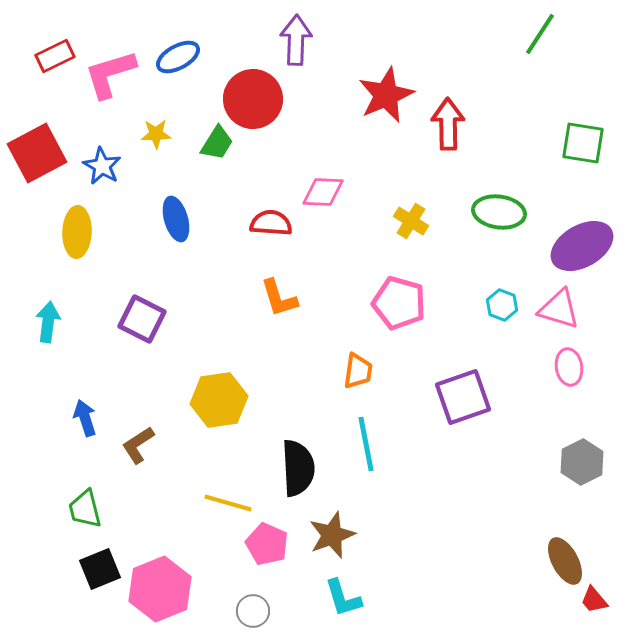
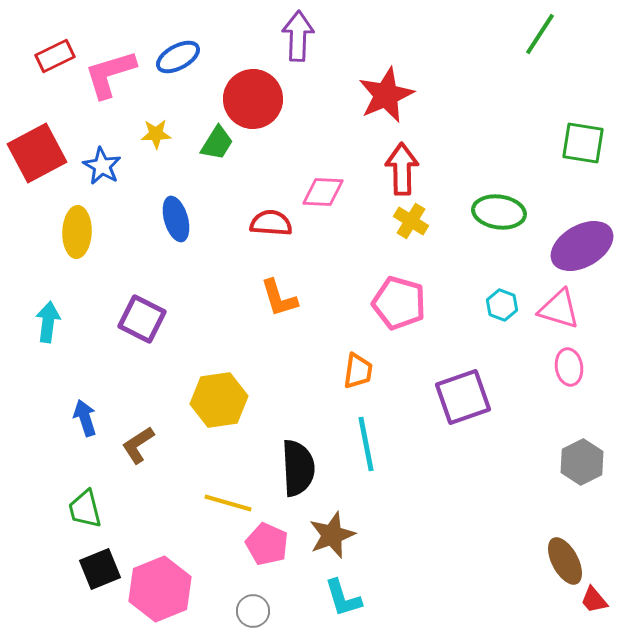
purple arrow at (296, 40): moved 2 px right, 4 px up
red arrow at (448, 124): moved 46 px left, 45 px down
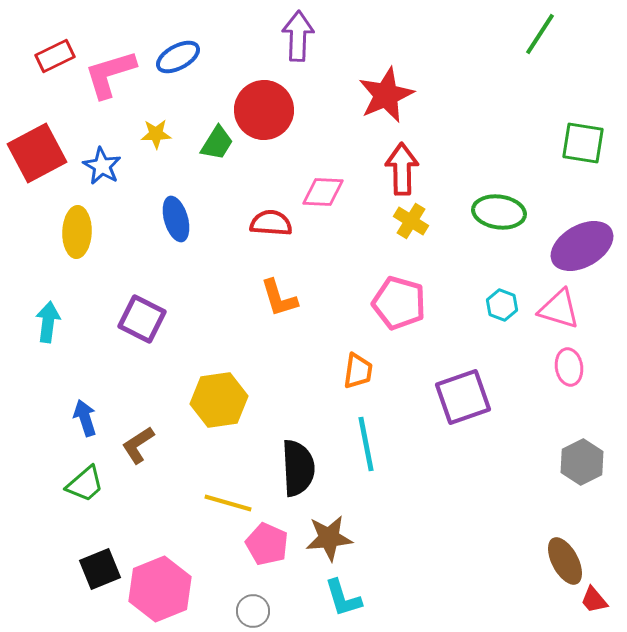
red circle at (253, 99): moved 11 px right, 11 px down
green trapezoid at (85, 509): moved 25 px up; rotated 117 degrees counterclockwise
brown star at (332, 535): moved 3 px left, 3 px down; rotated 15 degrees clockwise
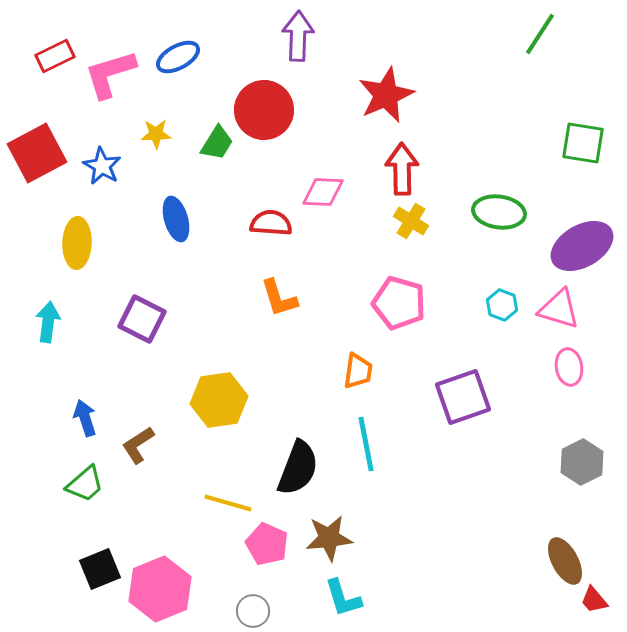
yellow ellipse at (77, 232): moved 11 px down
black semicircle at (298, 468): rotated 24 degrees clockwise
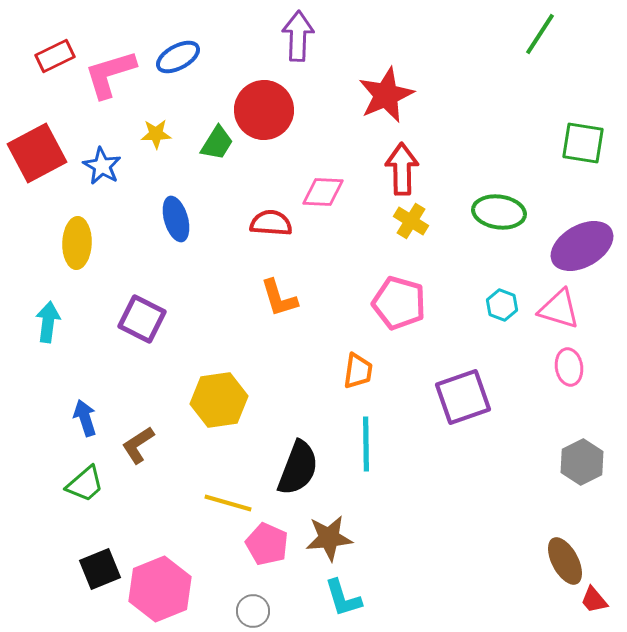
cyan line at (366, 444): rotated 10 degrees clockwise
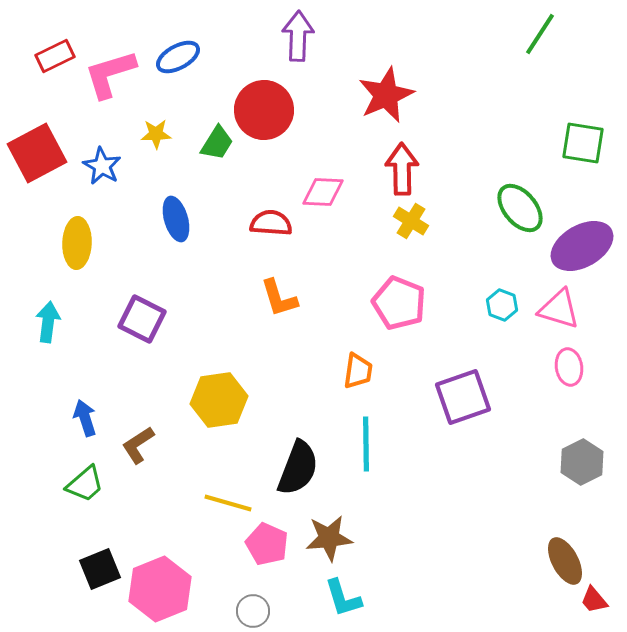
green ellipse at (499, 212): moved 21 px right, 4 px up; rotated 42 degrees clockwise
pink pentagon at (399, 303): rotated 6 degrees clockwise
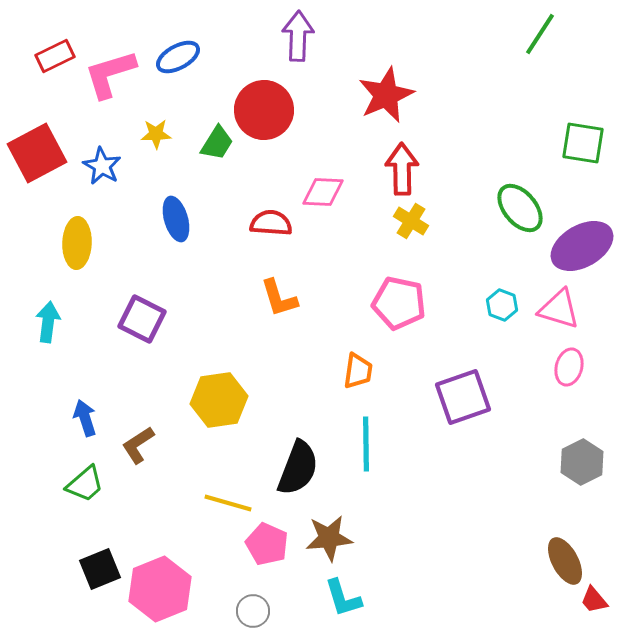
pink pentagon at (399, 303): rotated 10 degrees counterclockwise
pink ellipse at (569, 367): rotated 24 degrees clockwise
